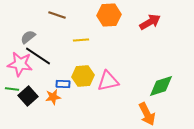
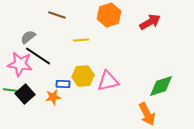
orange hexagon: rotated 15 degrees counterclockwise
green line: moved 2 px left, 1 px down
black square: moved 3 px left, 2 px up
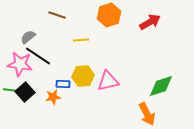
black square: moved 2 px up
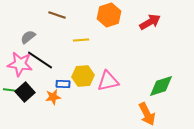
black line: moved 2 px right, 4 px down
